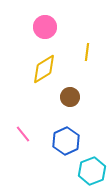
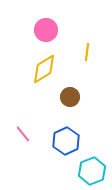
pink circle: moved 1 px right, 3 px down
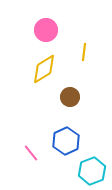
yellow line: moved 3 px left
pink line: moved 8 px right, 19 px down
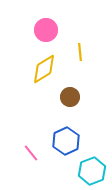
yellow line: moved 4 px left; rotated 12 degrees counterclockwise
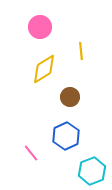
pink circle: moved 6 px left, 3 px up
yellow line: moved 1 px right, 1 px up
blue hexagon: moved 5 px up
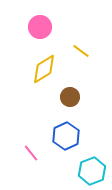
yellow line: rotated 48 degrees counterclockwise
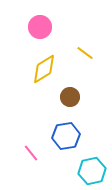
yellow line: moved 4 px right, 2 px down
blue hexagon: rotated 16 degrees clockwise
cyan hexagon: rotated 8 degrees clockwise
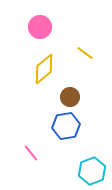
yellow diamond: rotated 8 degrees counterclockwise
blue hexagon: moved 10 px up
cyan hexagon: rotated 8 degrees counterclockwise
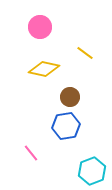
yellow diamond: rotated 52 degrees clockwise
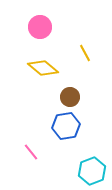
yellow line: rotated 24 degrees clockwise
yellow diamond: moved 1 px left, 1 px up; rotated 28 degrees clockwise
pink line: moved 1 px up
